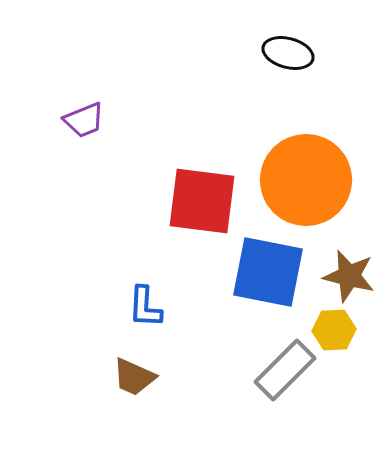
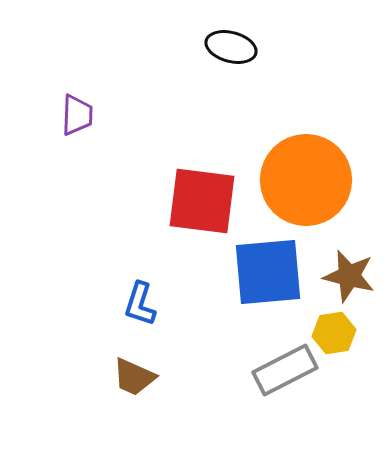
black ellipse: moved 57 px left, 6 px up
purple trapezoid: moved 7 px left, 5 px up; rotated 66 degrees counterclockwise
blue square: rotated 16 degrees counterclockwise
blue L-shape: moved 5 px left, 3 px up; rotated 15 degrees clockwise
yellow hexagon: moved 3 px down; rotated 6 degrees counterclockwise
gray rectangle: rotated 18 degrees clockwise
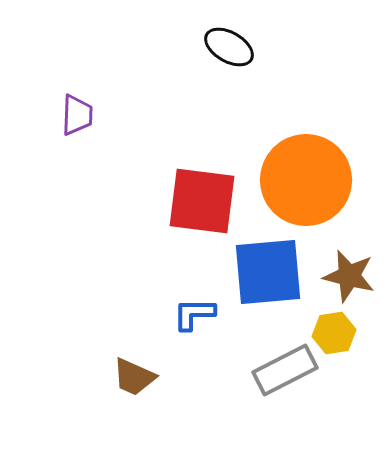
black ellipse: moved 2 px left; rotated 15 degrees clockwise
blue L-shape: moved 54 px right, 10 px down; rotated 72 degrees clockwise
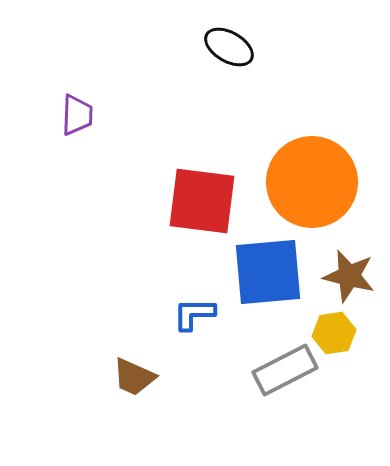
orange circle: moved 6 px right, 2 px down
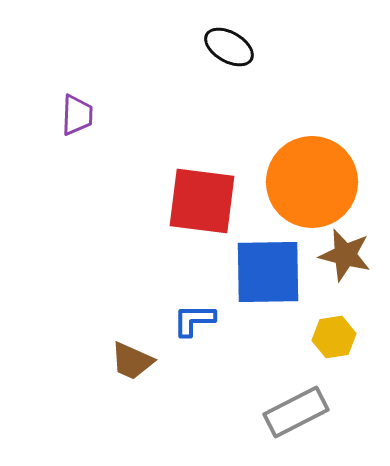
blue square: rotated 4 degrees clockwise
brown star: moved 4 px left, 21 px up
blue L-shape: moved 6 px down
yellow hexagon: moved 4 px down
gray rectangle: moved 11 px right, 42 px down
brown trapezoid: moved 2 px left, 16 px up
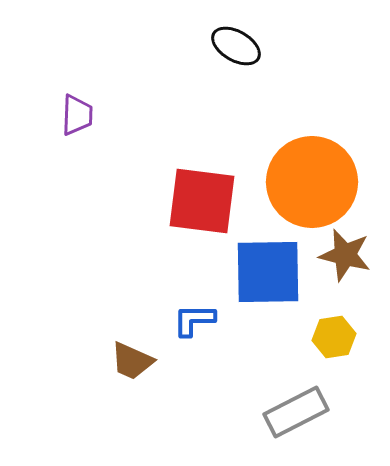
black ellipse: moved 7 px right, 1 px up
